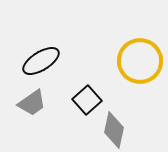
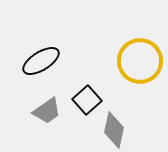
gray trapezoid: moved 15 px right, 8 px down
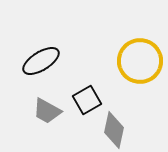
black square: rotated 12 degrees clockwise
gray trapezoid: rotated 64 degrees clockwise
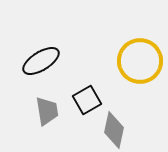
gray trapezoid: rotated 128 degrees counterclockwise
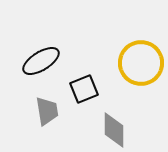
yellow circle: moved 1 px right, 2 px down
black square: moved 3 px left, 11 px up; rotated 8 degrees clockwise
gray diamond: rotated 12 degrees counterclockwise
